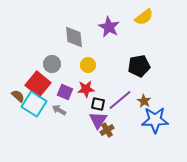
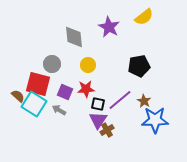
red square: rotated 25 degrees counterclockwise
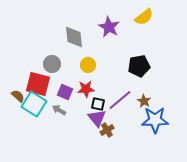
purple triangle: moved 1 px left, 2 px up; rotated 12 degrees counterclockwise
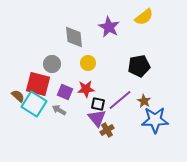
yellow circle: moved 2 px up
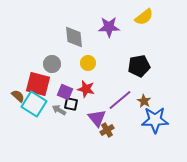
purple star: rotated 30 degrees counterclockwise
red star: rotated 18 degrees clockwise
black square: moved 27 px left
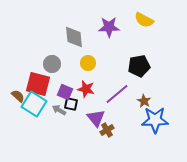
yellow semicircle: moved 3 px down; rotated 66 degrees clockwise
purple line: moved 3 px left, 6 px up
purple triangle: moved 1 px left
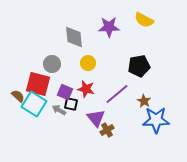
blue star: moved 1 px right
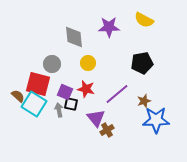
black pentagon: moved 3 px right, 3 px up
brown star: rotated 24 degrees clockwise
gray arrow: rotated 48 degrees clockwise
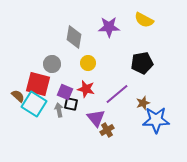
gray diamond: rotated 15 degrees clockwise
brown star: moved 1 px left, 2 px down
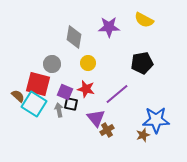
brown star: moved 32 px down
